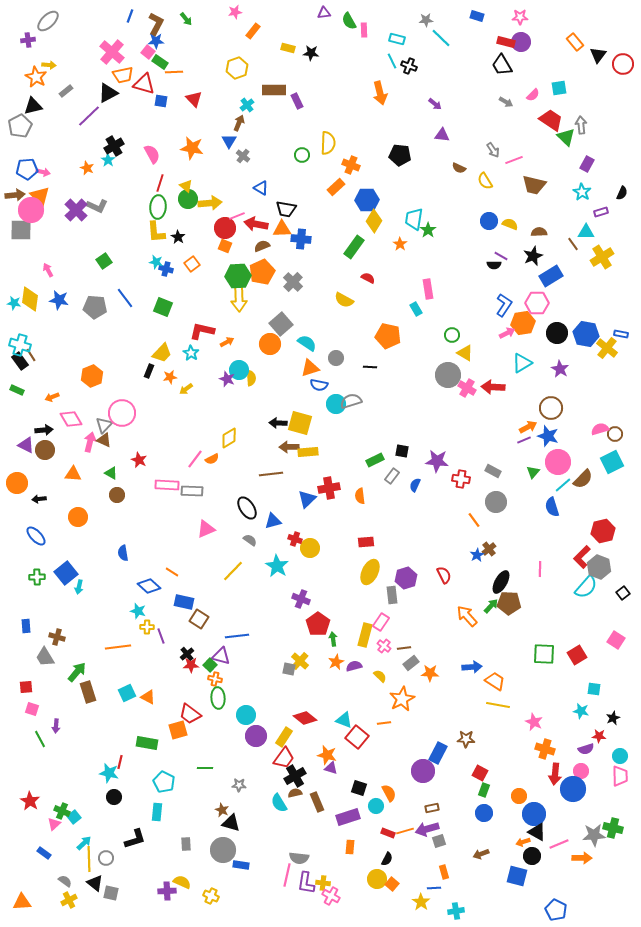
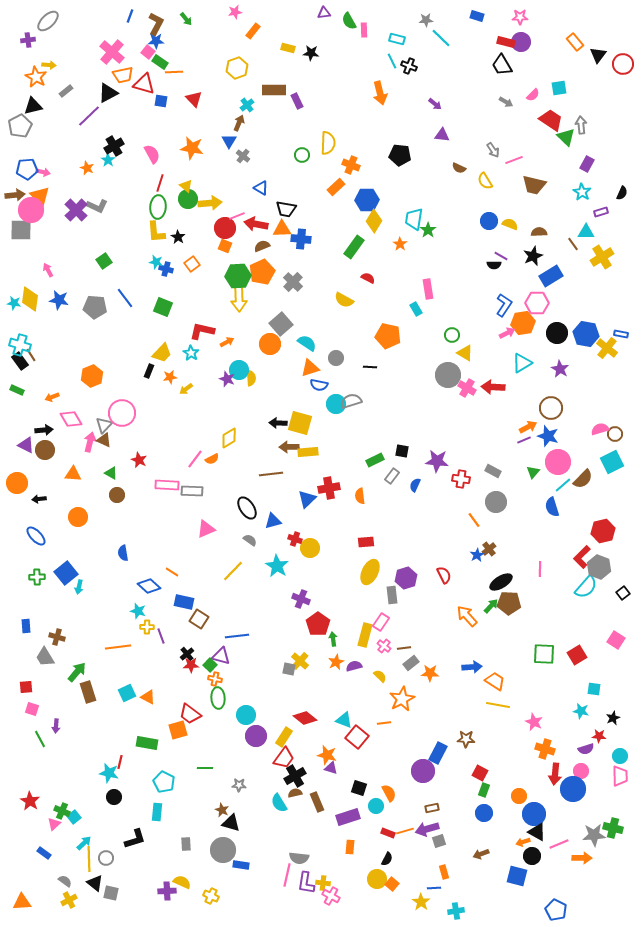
black ellipse at (501, 582): rotated 30 degrees clockwise
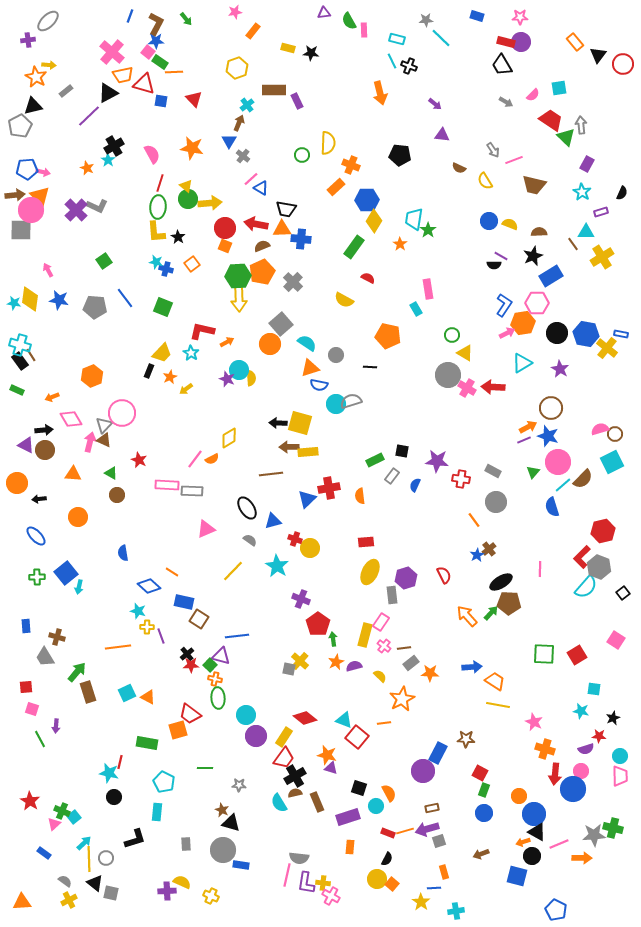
pink line at (237, 216): moved 14 px right, 37 px up; rotated 21 degrees counterclockwise
gray circle at (336, 358): moved 3 px up
orange star at (170, 377): rotated 16 degrees counterclockwise
green arrow at (491, 606): moved 7 px down
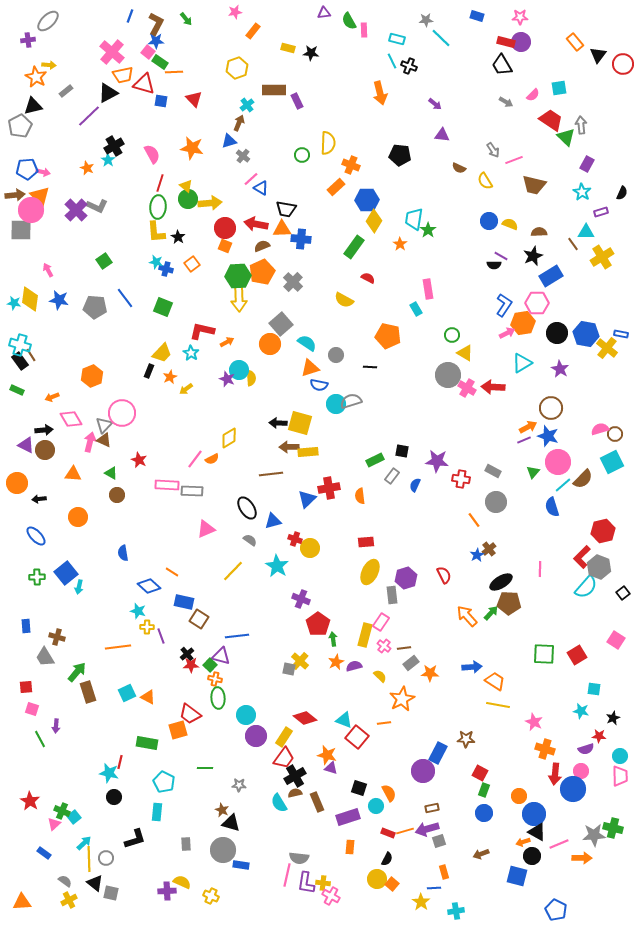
blue triangle at (229, 141): rotated 42 degrees clockwise
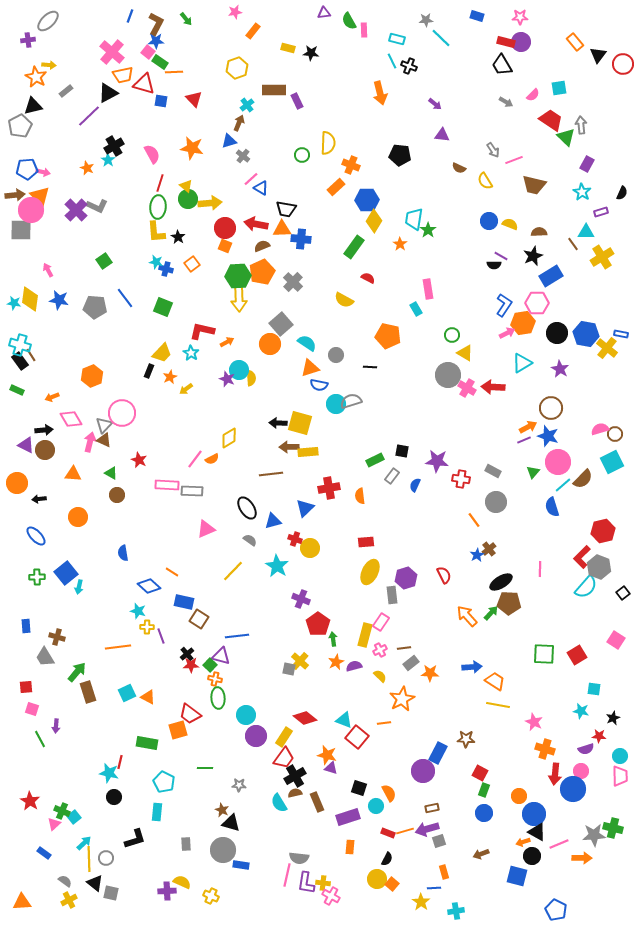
blue triangle at (307, 499): moved 2 px left, 9 px down
pink cross at (384, 646): moved 4 px left, 4 px down; rotated 24 degrees clockwise
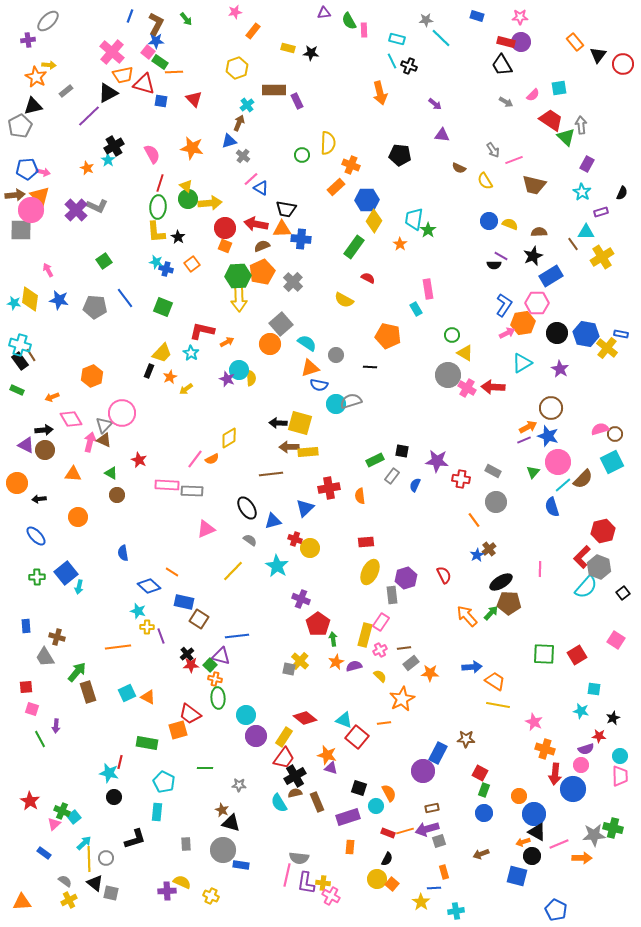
pink circle at (581, 771): moved 6 px up
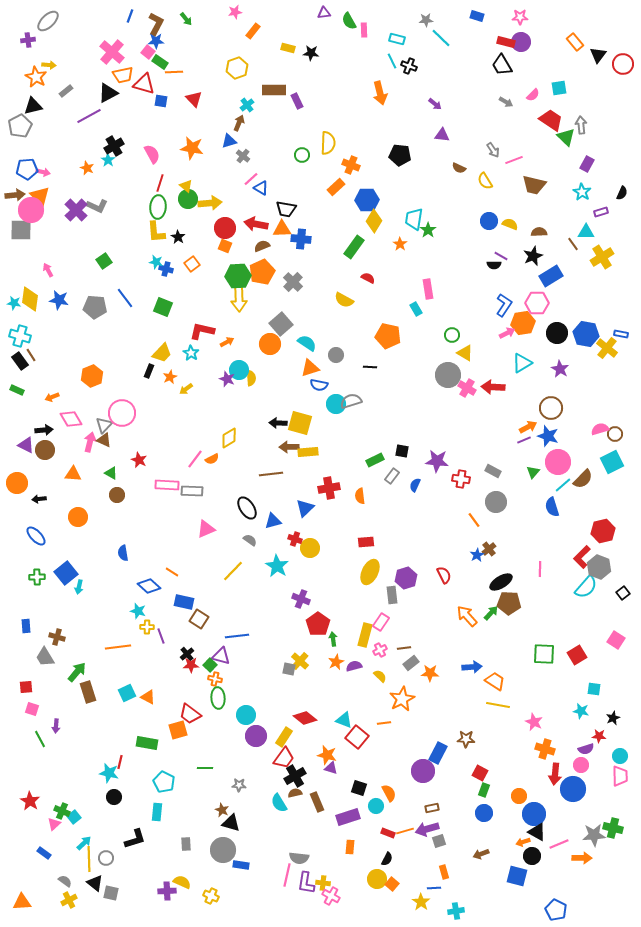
purple line at (89, 116): rotated 15 degrees clockwise
cyan cross at (20, 345): moved 9 px up
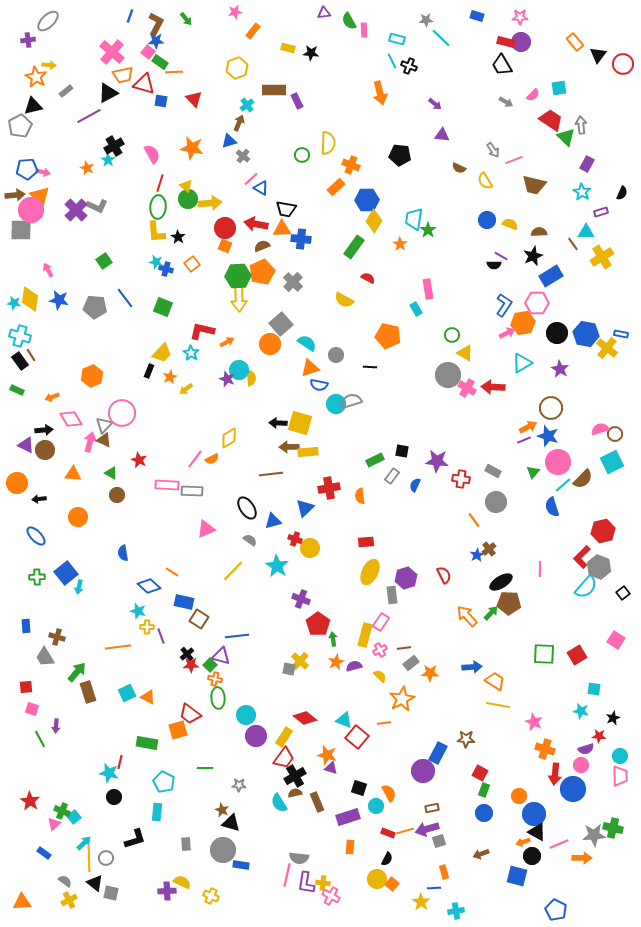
blue circle at (489, 221): moved 2 px left, 1 px up
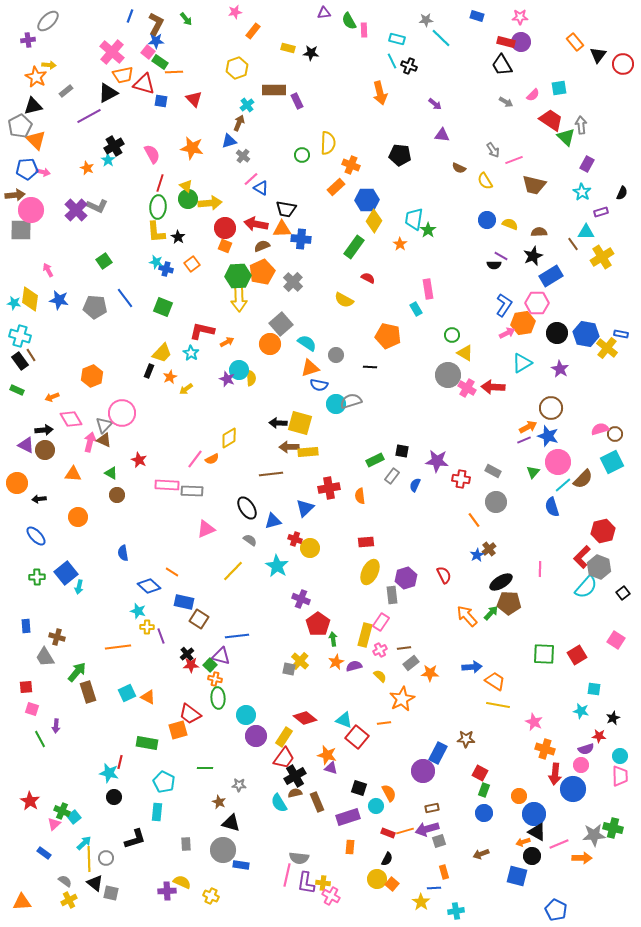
orange triangle at (40, 196): moved 4 px left, 56 px up
brown star at (222, 810): moved 3 px left, 8 px up
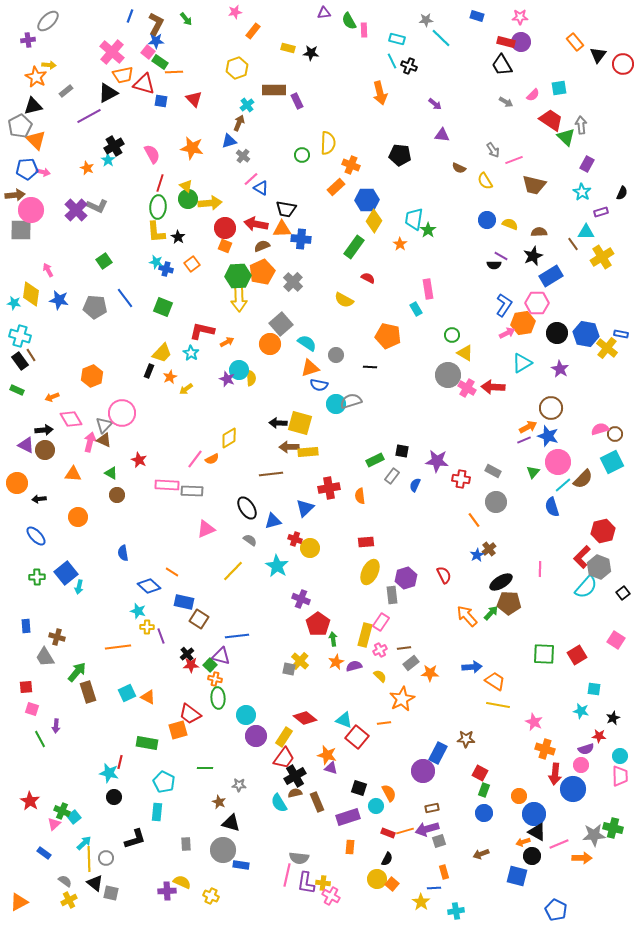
yellow diamond at (30, 299): moved 1 px right, 5 px up
orange triangle at (22, 902): moved 3 px left; rotated 24 degrees counterclockwise
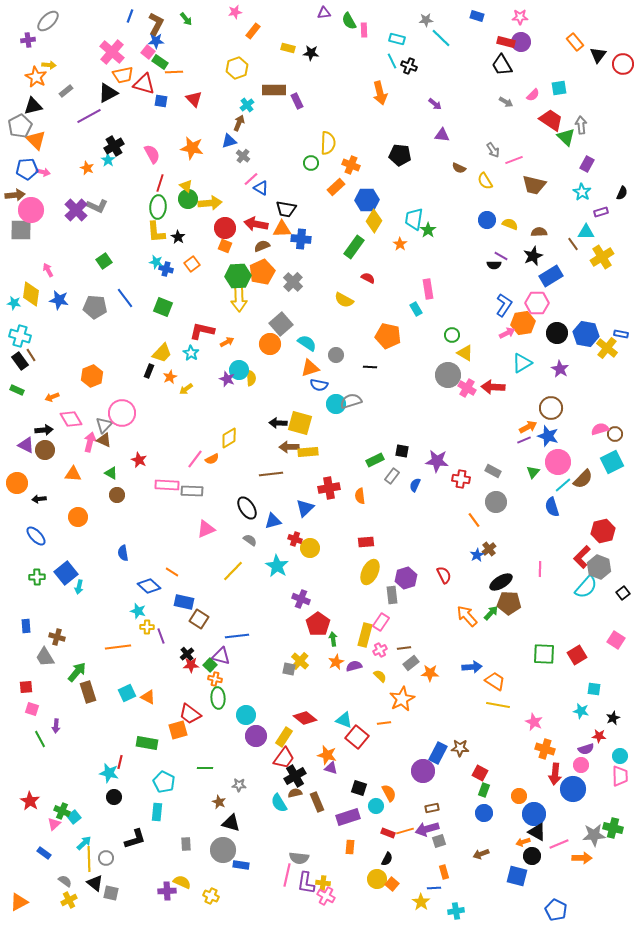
green circle at (302, 155): moved 9 px right, 8 px down
brown star at (466, 739): moved 6 px left, 9 px down
pink cross at (331, 896): moved 5 px left
